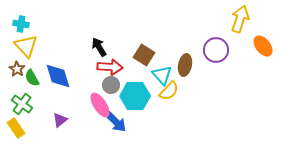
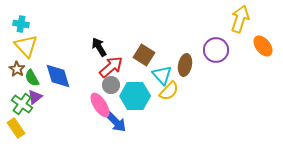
red arrow: moved 1 px right; rotated 45 degrees counterclockwise
purple triangle: moved 25 px left, 23 px up
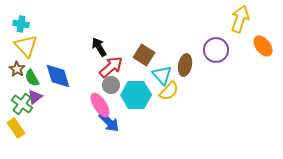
cyan hexagon: moved 1 px right, 1 px up
blue arrow: moved 7 px left
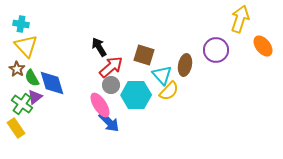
brown square: rotated 15 degrees counterclockwise
blue diamond: moved 6 px left, 7 px down
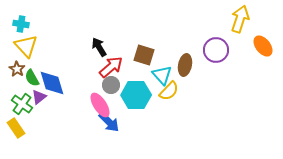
purple triangle: moved 4 px right
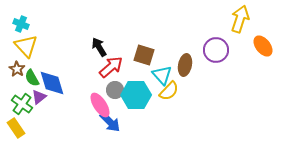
cyan cross: rotated 14 degrees clockwise
gray circle: moved 4 px right, 5 px down
blue arrow: moved 1 px right
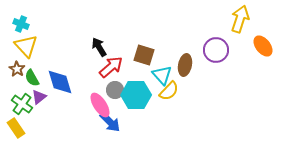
blue diamond: moved 8 px right, 1 px up
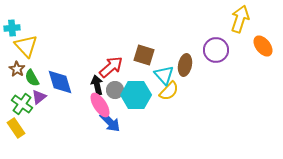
cyan cross: moved 9 px left, 4 px down; rotated 28 degrees counterclockwise
black arrow: moved 2 px left, 38 px down; rotated 18 degrees clockwise
cyan triangle: moved 2 px right
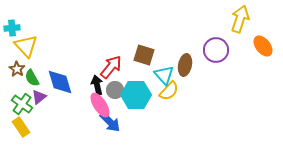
red arrow: rotated 10 degrees counterclockwise
yellow rectangle: moved 5 px right, 1 px up
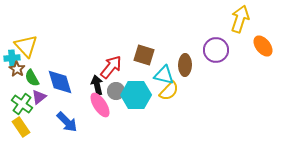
cyan cross: moved 30 px down
brown ellipse: rotated 10 degrees counterclockwise
cyan triangle: rotated 35 degrees counterclockwise
gray circle: moved 1 px right, 1 px down
blue arrow: moved 43 px left
